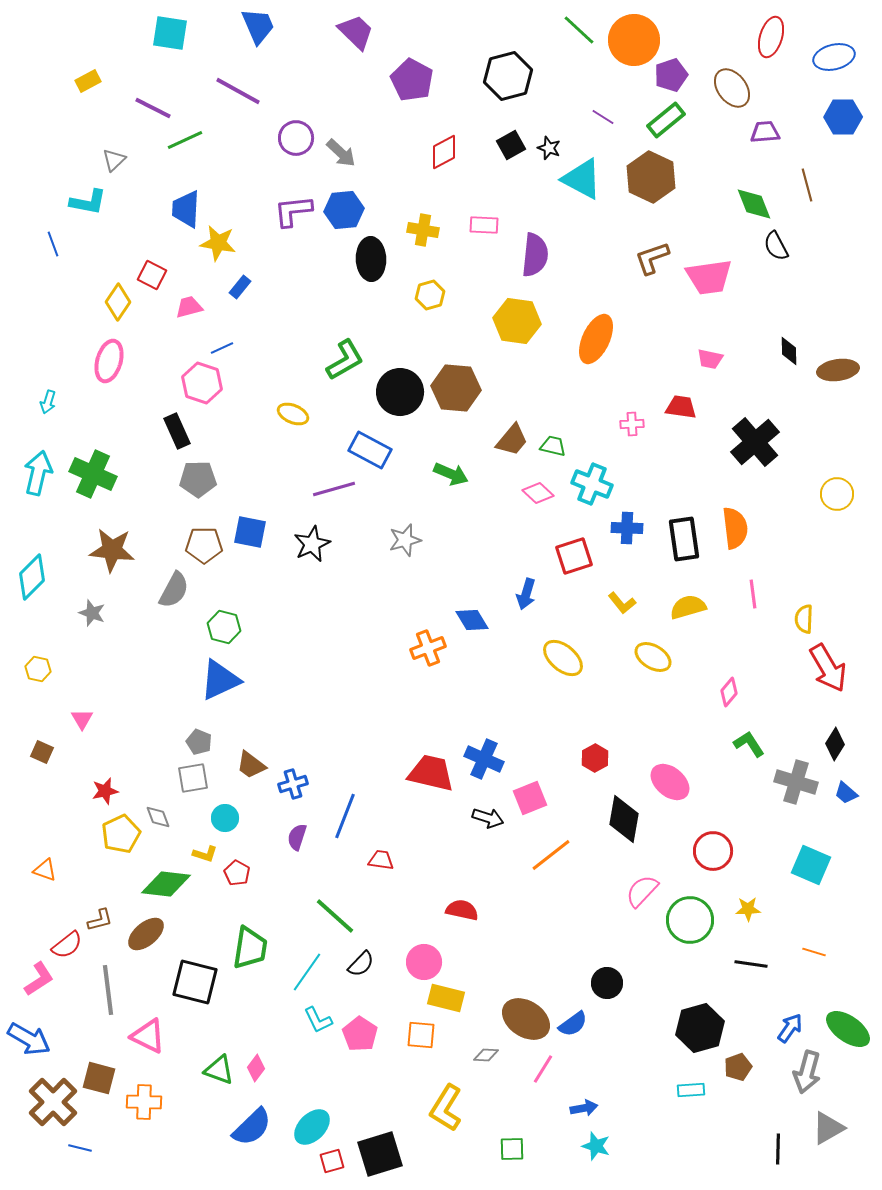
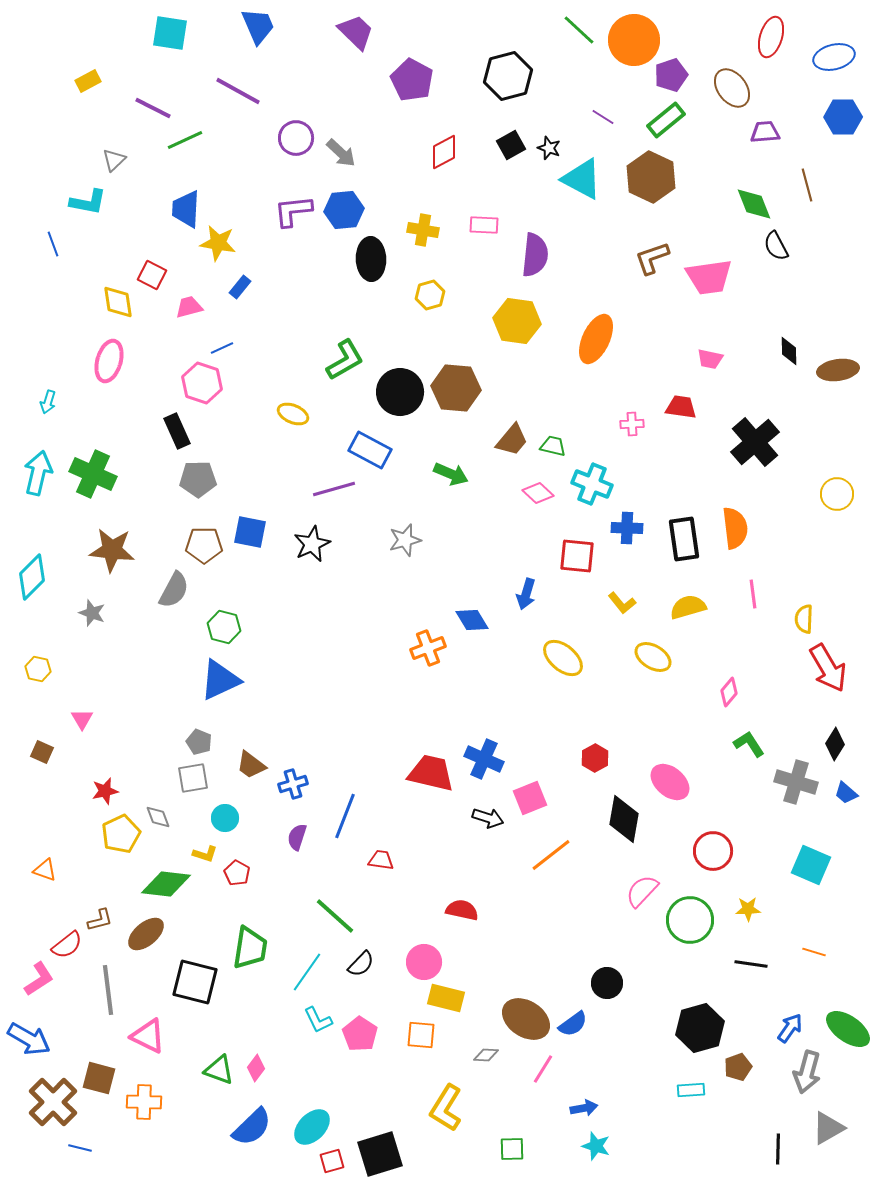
yellow diamond at (118, 302): rotated 42 degrees counterclockwise
red square at (574, 556): moved 3 px right; rotated 24 degrees clockwise
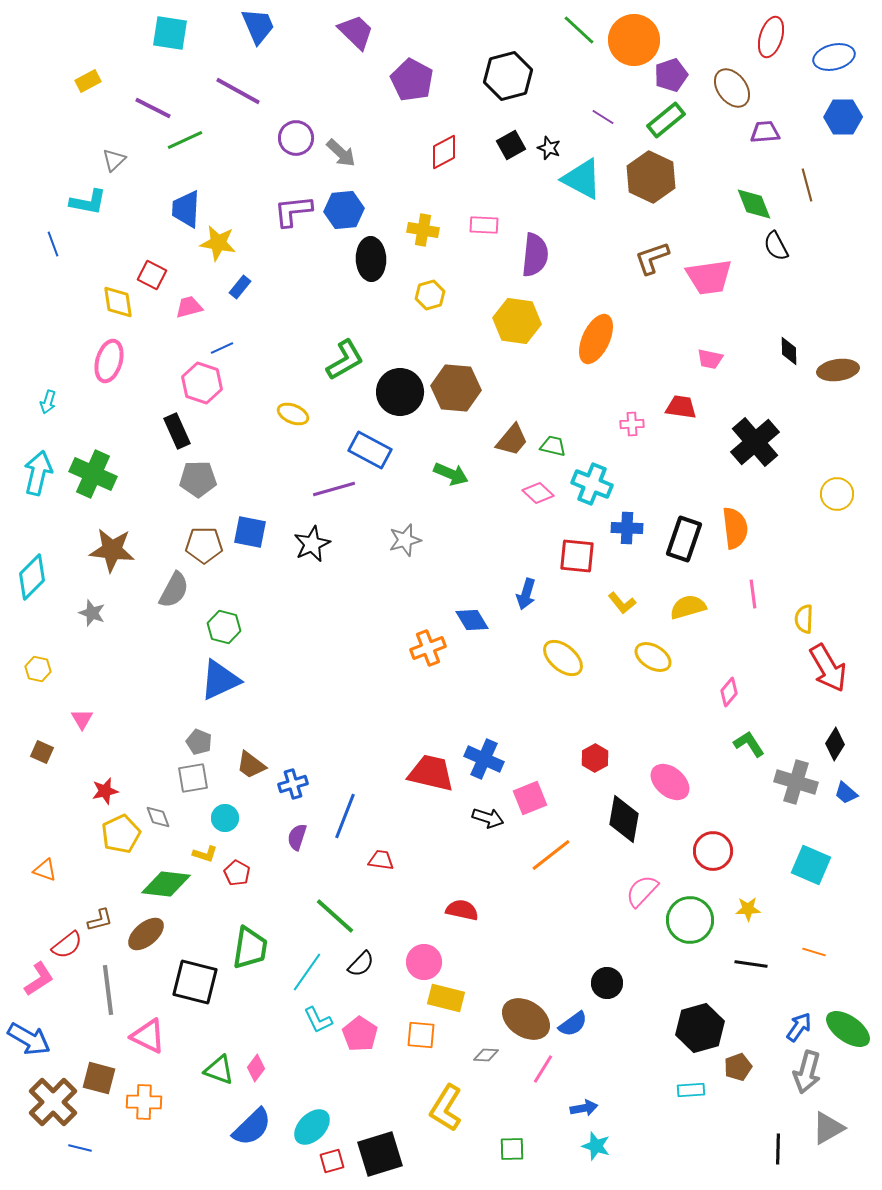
black rectangle at (684, 539): rotated 27 degrees clockwise
blue arrow at (790, 1028): moved 9 px right, 1 px up
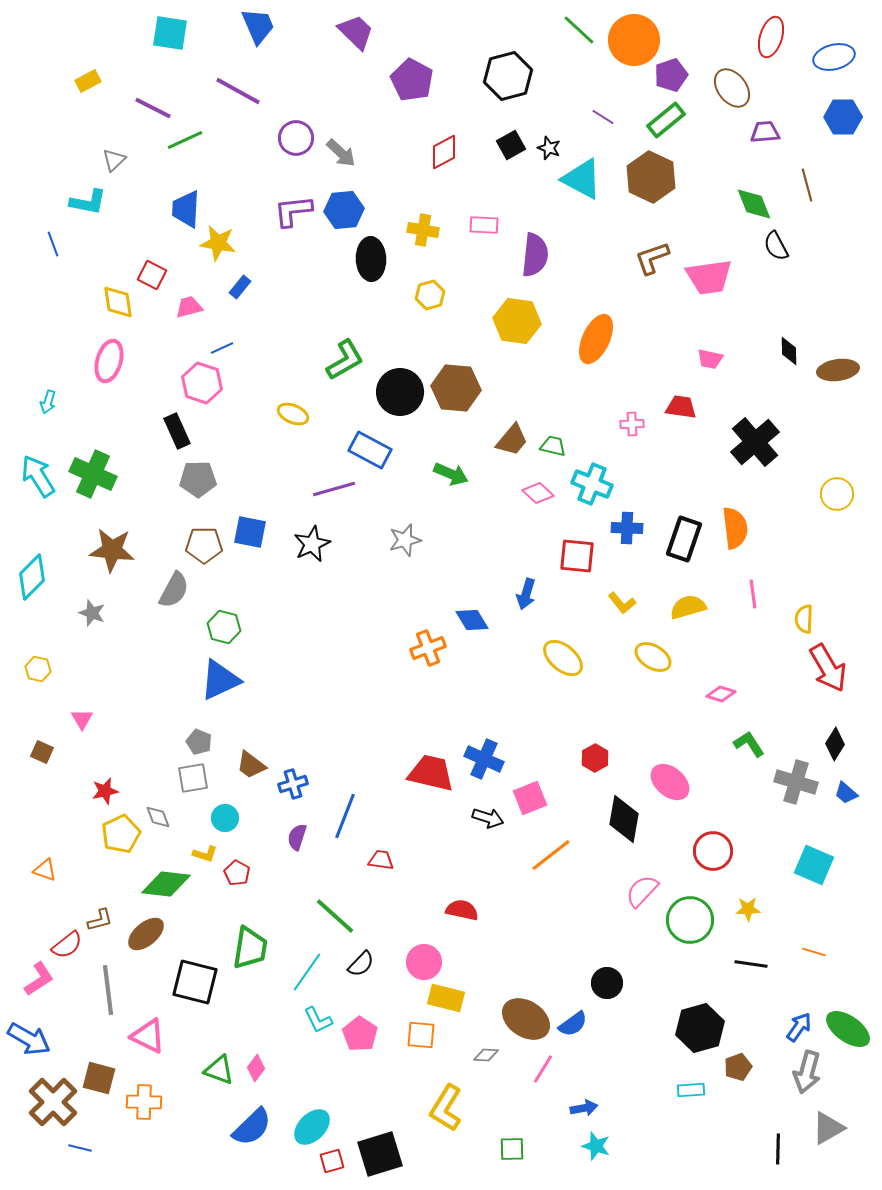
cyan arrow at (38, 473): moved 3 px down; rotated 45 degrees counterclockwise
pink diamond at (729, 692): moved 8 px left, 2 px down; rotated 68 degrees clockwise
cyan square at (811, 865): moved 3 px right
